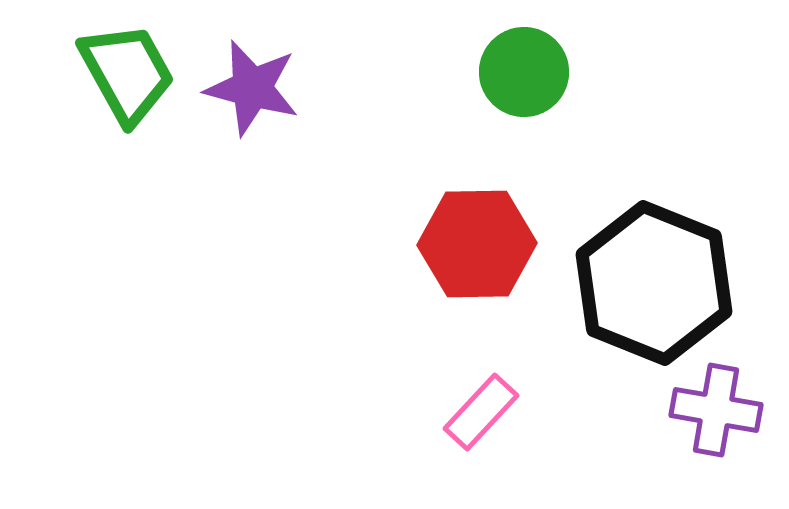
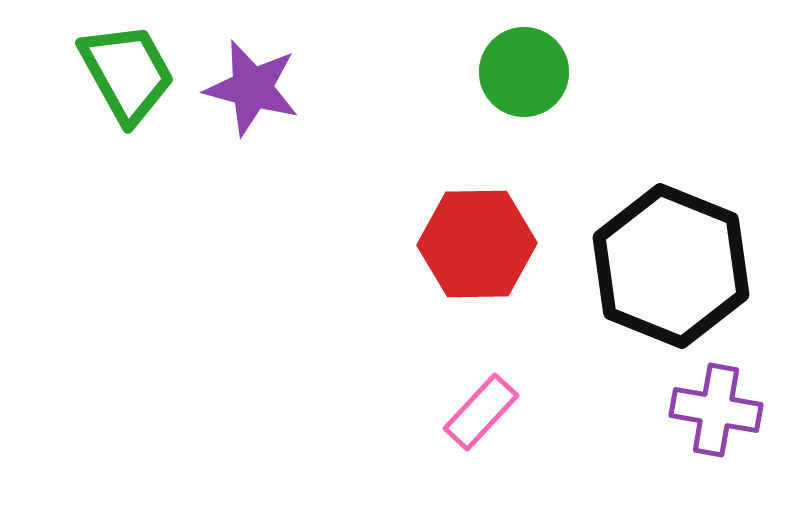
black hexagon: moved 17 px right, 17 px up
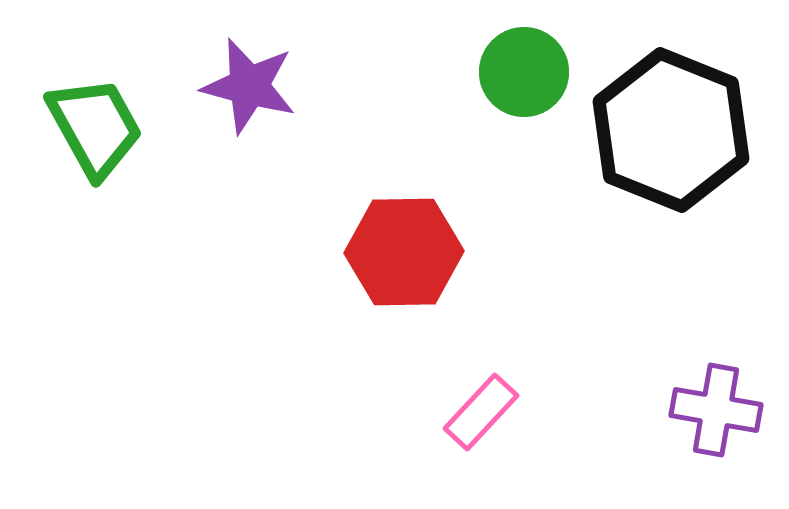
green trapezoid: moved 32 px left, 54 px down
purple star: moved 3 px left, 2 px up
red hexagon: moved 73 px left, 8 px down
black hexagon: moved 136 px up
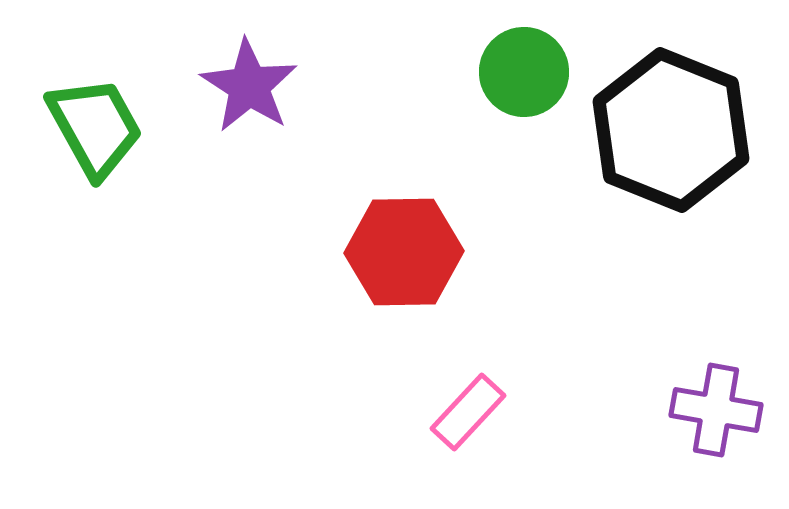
purple star: rotated 18 degrees clockwise
pink rectangle: moved 13 px left
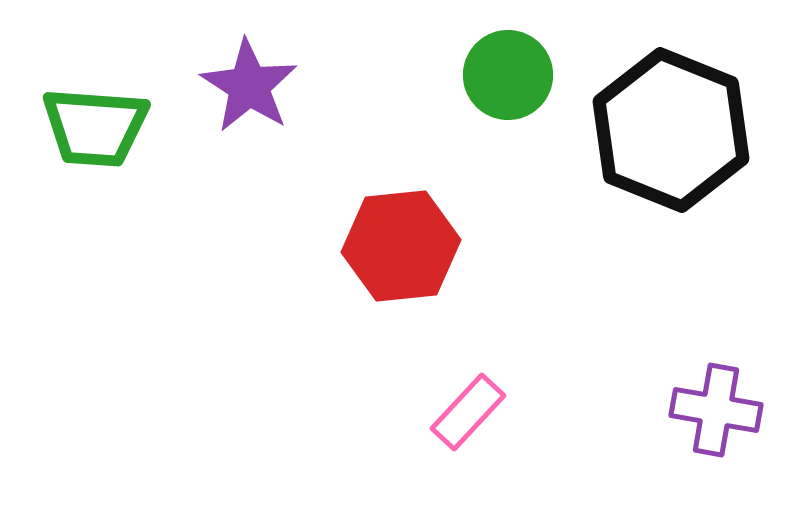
green circle: moved 16 px left, 3 px down
green trapezoid: rotated 123 degrees clockwise
red hexagon: moved 3 px left, 6 px up; rotated 5 degrees counterclockwise
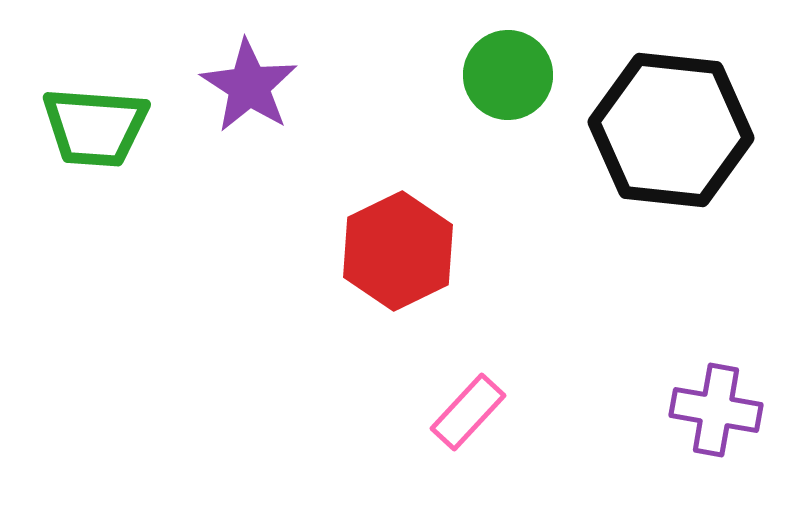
black hexagon: rotated 16 degrees counterclockwise
red hexagon: moved 3 px left, 5 px down; rotated 20 degrees counterclockwise
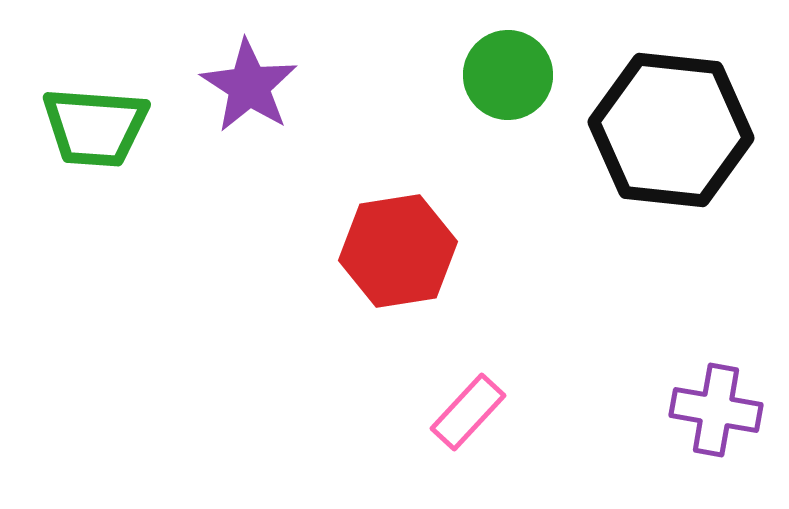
red hexagon: rotated 17 degrees clockwise
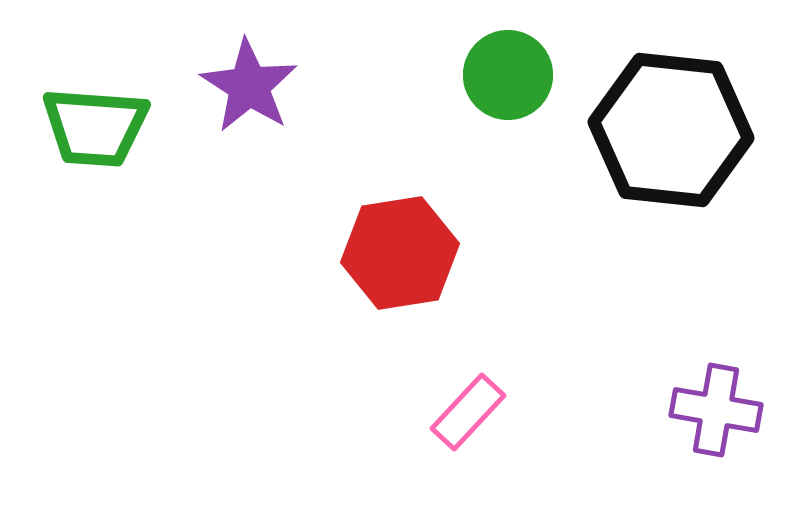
red hexagon: moved 2 px right, 2 px down
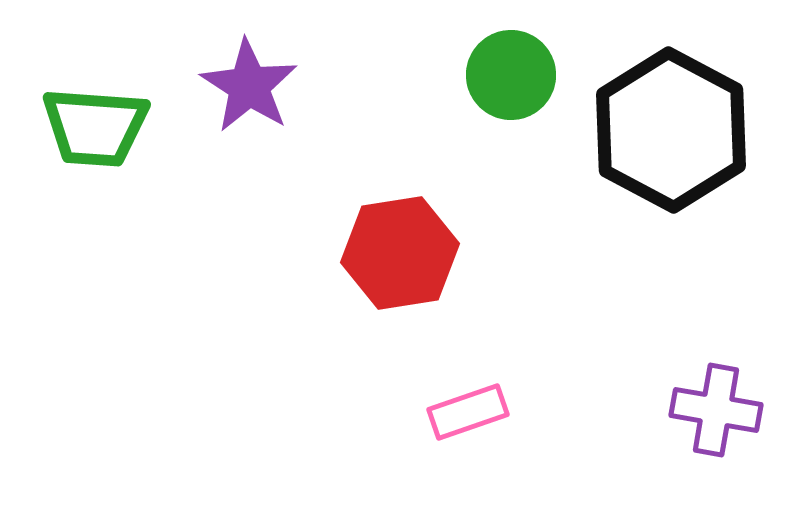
green circle: moved 3 px right
black hexagon: rotated 22 degrees clockwise
pink rectangle: rotated 28 degrees clockwise
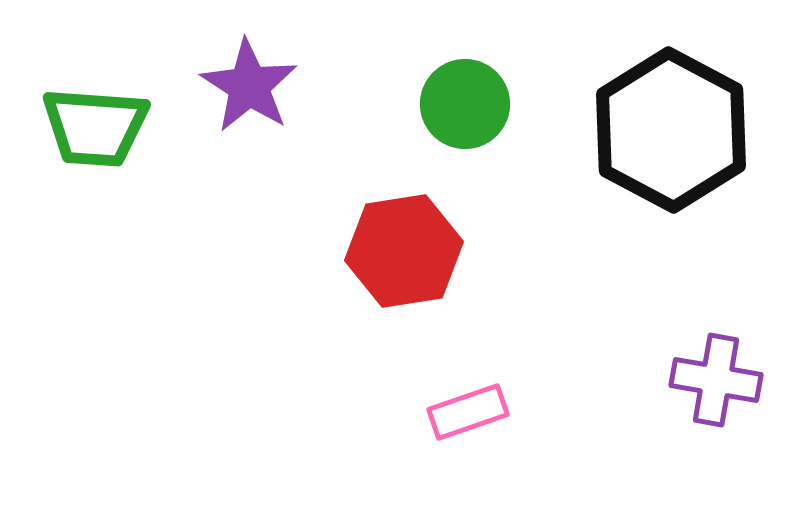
green circle: moved 46 px left, 29 px down
red hexagon: moved 4 px right, 2 px up
purple cross: moved 30 px up
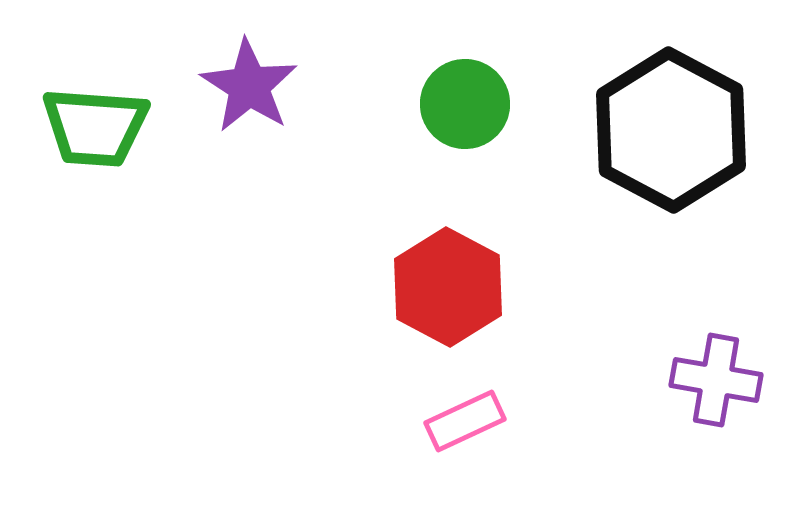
red hexagon: moved 44 px right, 36 px down; rotated 23 degrees counterclockwise
pink rectangle: moved 3 px left, 9 px down; rotated 6 degrees counterclockwise
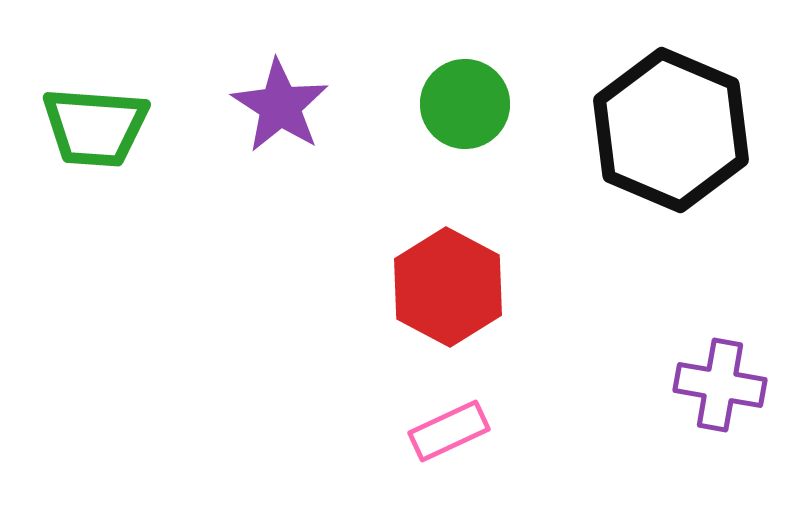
purple star: moved 31 px right, 20 px down
black hexagon: rotated 5 degrees counterclockwise
purple cross: moved 4 px right, 5 px down
pink rectangle: moved 16 px left, 10 px down
